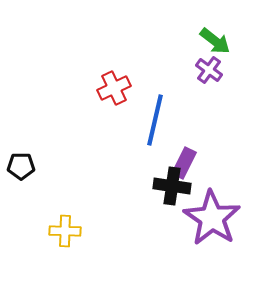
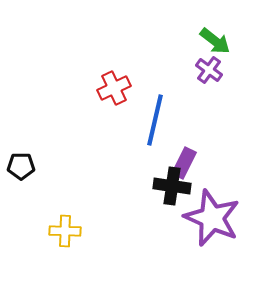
purple star: rotated 10 degrees counterclockwise
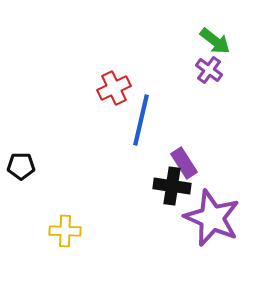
blue line: moved 14 px left
purple rectangle: rotated 60 degrees counterclockwise
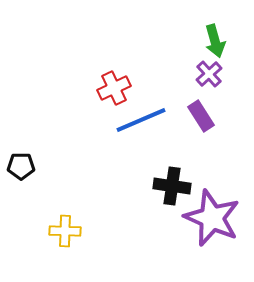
green arrow: rotated 36 degrees clockwise
purple cross: moved 4 px down; rotated 12 degrees clockwise
blue line: rotated 54 degrees clockwise
purple rectangle: moved 17 px right, 47 px up
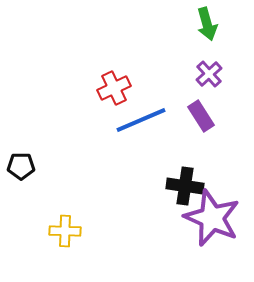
green arrow: moved 8 px left, 17 px up
black cross: moved 13 px right
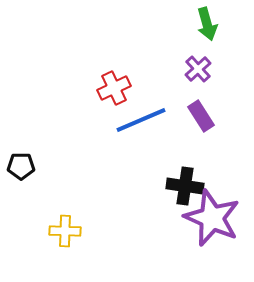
purple cross: moved 11 px left, 5 px up
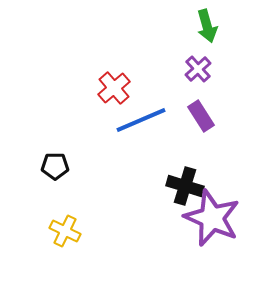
green arrow: moved 2 px down
red cross: rotated 16 degrees counterclockwise
black pentagon: moved 34 px right
black cross: rotated 9 degrees clockwise
yellow cross: rotated 24 degrees clockwise
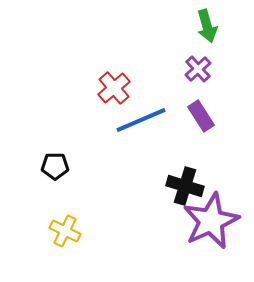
purple star: moved 1 px left, 3 px down; rotated 24 degrees clockwise
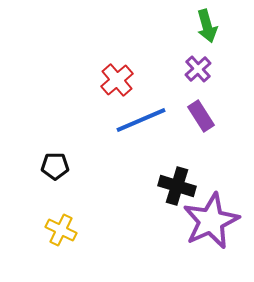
red cross: moved 3 px right, 8 px up
black cross: moved 8 px left
yellow cross: moved 4 px left, 1 px up
